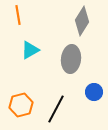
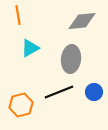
gray diamond: rotated 52 degrees clockwise
cyan triangle: moved 2 px up
black line: moved 3 px right, 17 px up; rotated 40 degrees clockwise
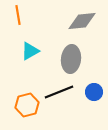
cyan triangle: moved 3 px down
orange hexagon: moved 6 px right
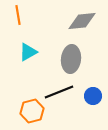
cyan triangle: moved 2 px left, 1 px down
blue circle: moved 1 px left, 4 px down
orange hexagon: moved 5 px right, 6 px down
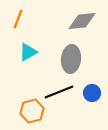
orange line: moved 4 px down; rotated 30 degrees clockwise
blue circle: moved 1 px left, 3 px up
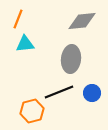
cyan triangle: moved 3 px left, 8 px up; rotated 24 degrees clockwise
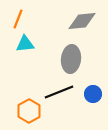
blue circle: moved 1 px right, 1 px down
orange hexagon: moved 3 px left; rotated 15 degrees counterclockwise
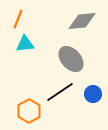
gray ellipse: rotated 48 degrees counterclockwise
black line: moved 1 px right; rotated 12 degrees counterclockwise
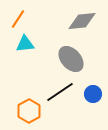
orange line: rotated 12 degrees clockwise
